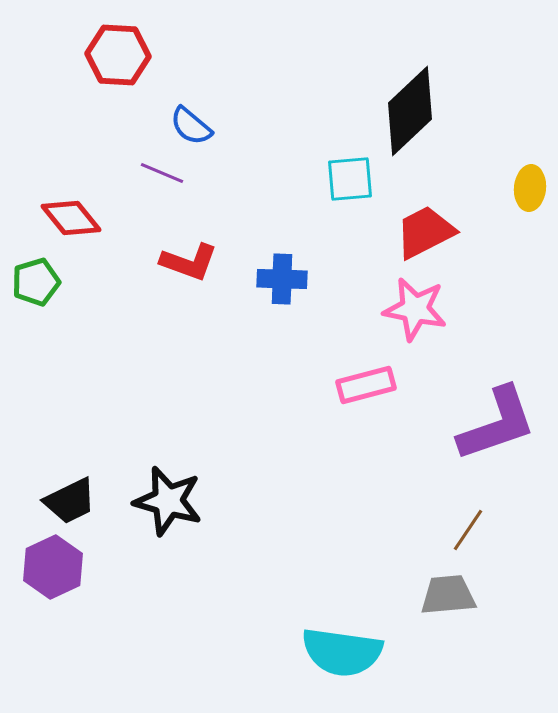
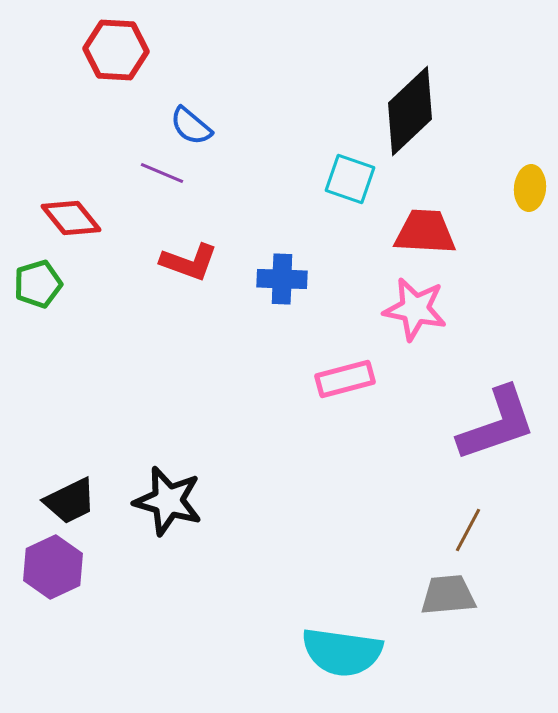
red hexagon: moved 2 px left, 5 px up
cyan square: rotated 24 degrees clockwise
red trapezoid: rotated 30 degrees clockwise
green pentagon: moved 2 px right, 2 px down
pink rectangle: moved 21 px left, 6 px up
brown line: rotated 6 degrees counterclockwise
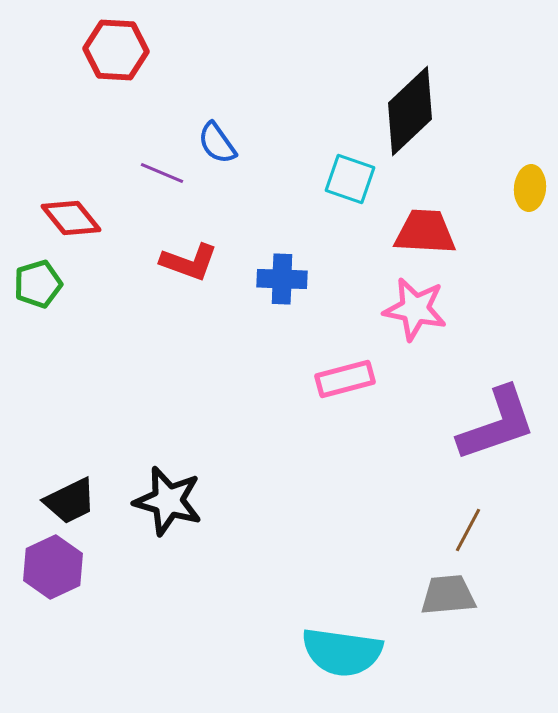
blue semicircle: moved 26 px right, 17 px down; rotated 15 degrees clockwise
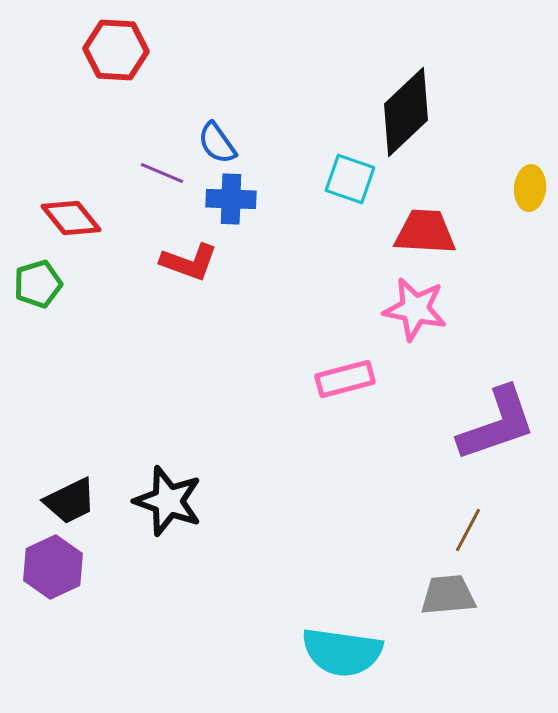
black diamond: moved 4 px left, 1 px down
blue cross: moved 51 px left, 80 px up
black star: rotated 4 degrees clockwise
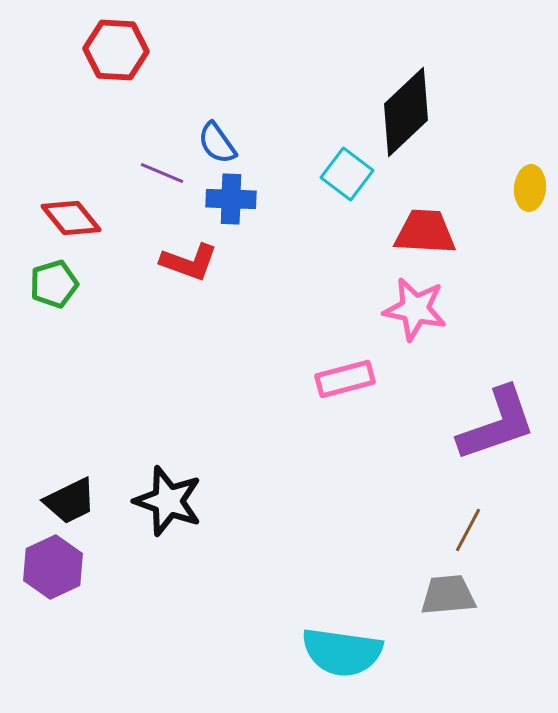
cyan square: moved 3 px left, 5 px up; rotated 18 degrees clockwise
green pentagon: moved 16 px right
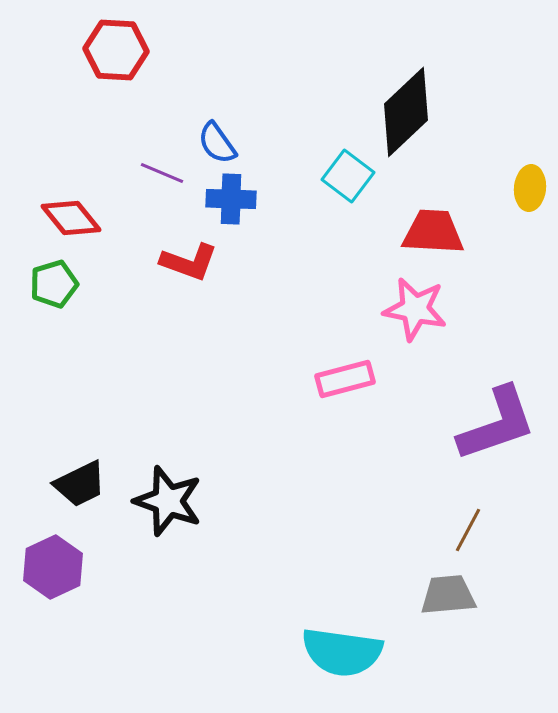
cyan square: moved 1 px right, 2 px down
red trapezoid: moved 8 px right
black trapezoid: moved 10 px right, 17 px up
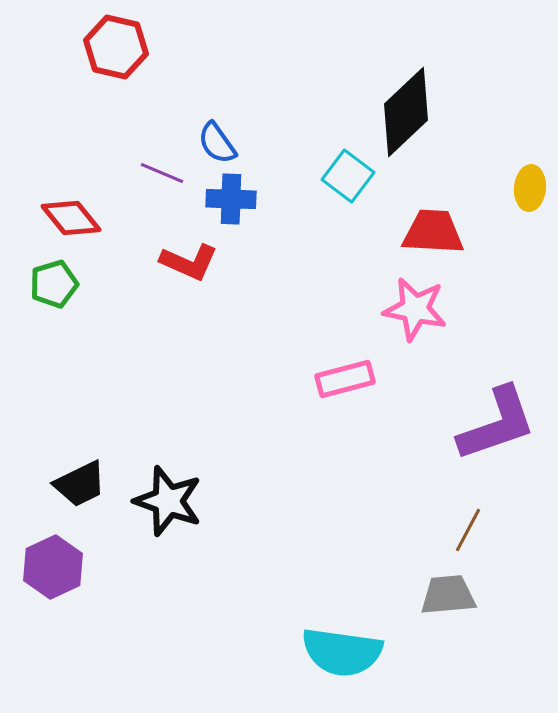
red hexagon: moved 3 px up; rotated 10 degrees clockwise
red L-shape: rotated 4 degrees clockwise
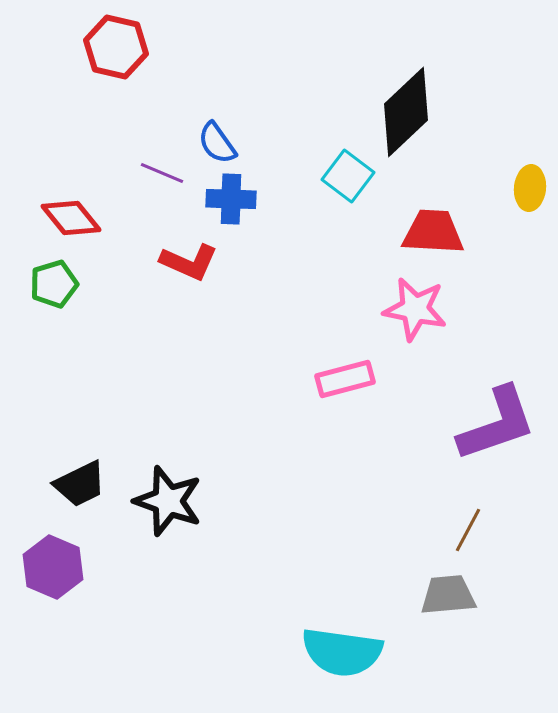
purple hexagon: rotated 12 degrees counterclockwise
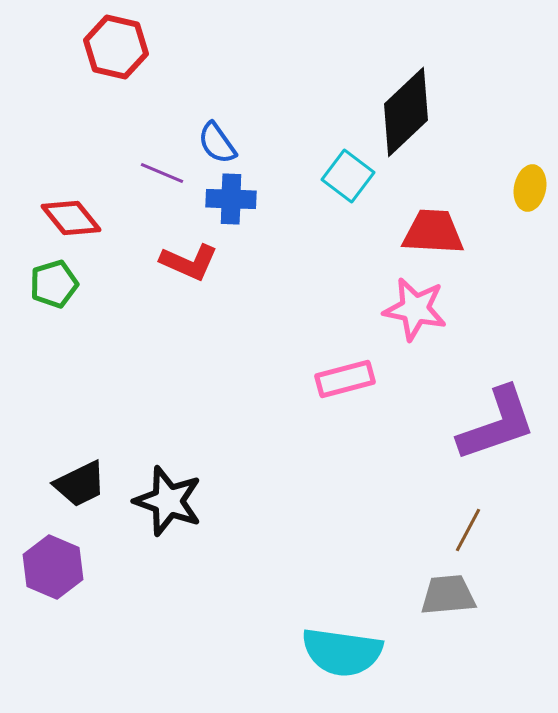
yellow ellipse: rotated 6 degrees clockwise
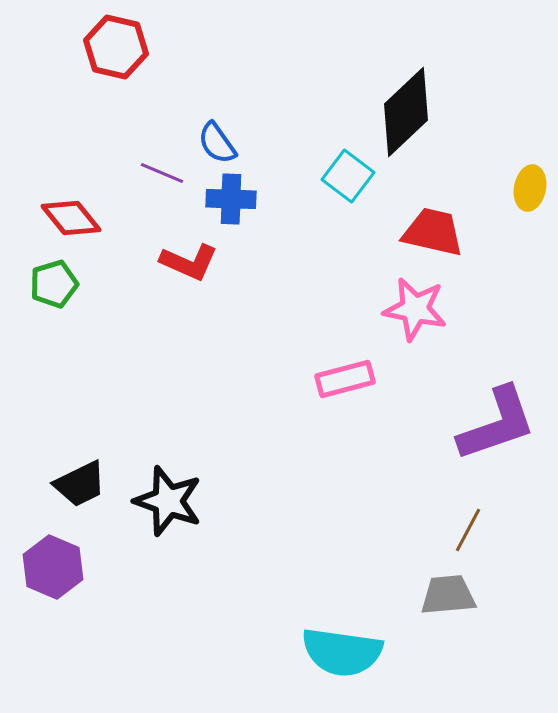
red trapezoid: rotated 10 degrees clockwise
